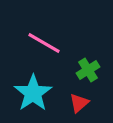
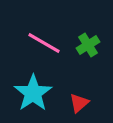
green cross: moved 25 px up
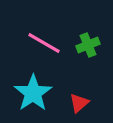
green cross: rotated 10 degrees clockwise
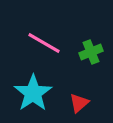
green cross: moved 3 px right, 7 px down
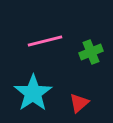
pink line: moved 1 px right, 2 px up; rotated 44 degrees counterclockwise
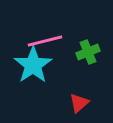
green cross: moved 3 px left
cyan star: moved 28 px up
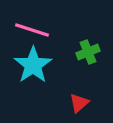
pink line: moved 13 px left, 11 px up; rotated 32 degrees clockwise
